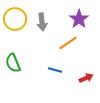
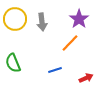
orange line: moved 2 px right; rotated 12 degrees counterclockwise
blue line: rotated 32 degrees counterclockwise
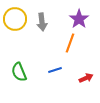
orange line: rotated 24 degrees counterclockwise
green semicircle: moved 6 px right, 9 px down
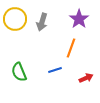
gray arrow: rotated 24 degrees clockwise
orange line: moved 1 px right, 5 px down
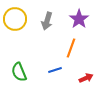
gray arrow: moved 5 px right, 1 px up
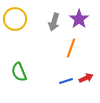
gray arrow: moved 7 px right, 1 px down
blue line: moved 11 px right, 11 px down
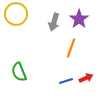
yellow circle: moved 1 px right, 5 px up
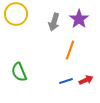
orange line: moved 1 px left, 2 px down
red arrow: moved 2 px down
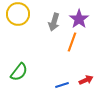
yellow circle: moved 2 px right
orange line: moved 2 px right, 8 px up
green semicircle: rotated 120 degrees counterclockwise
blue line: moved 4 px left, 4 px down
